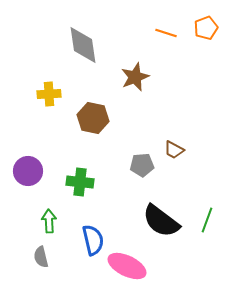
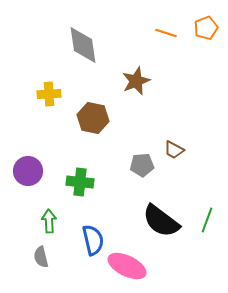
brown star: moved 1 px right, 4 px down
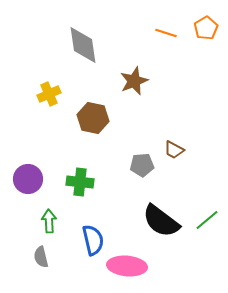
orange pentagon: rotated 10 degrees counterclockwise
brown star: moved 2 px left
yellow cross: rotated 20 degrees counterclockwise
purple circle: moved 8 px down
green line: rotated 30 degrees clockwise
pink ellipse: rotated 21 degrees counterclockwise
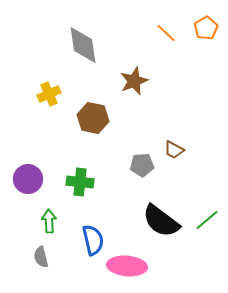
orange line: rotated 25 degrees clockwise
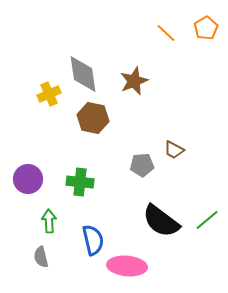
gray diamond: moved 29 px down
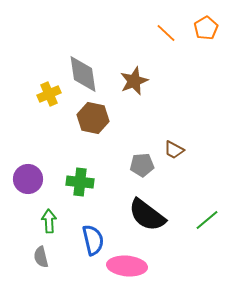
black semicircle: moved 14 px left, 6 px up
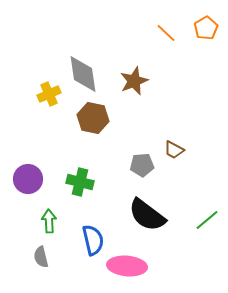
green cross: rotated 8 degrees clockwise
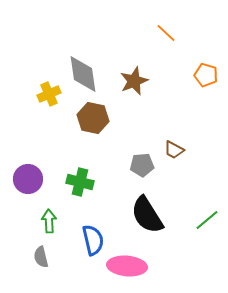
orange pentagon: moved 47 px down; rotated 25 degrees counterclockwise
black semicircle: rotated 21 degrees clockwise
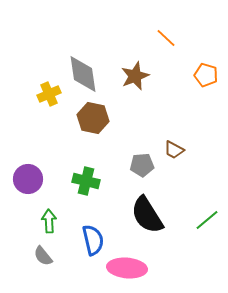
orange line: moved 5 px down
brown star: moved 1 px right, 5 px up
green cross: moved 6 px right, 1 px up
gray semicircle: moved 2 px right, 1 px up; rotated 25 degrees counterclockwise
pink ellipse: moved 2 px down
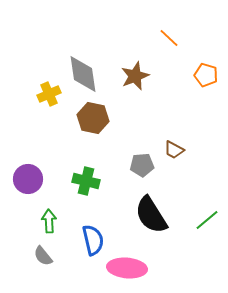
orange line: moved 3 px right
black semicircle: moved 4 px right
